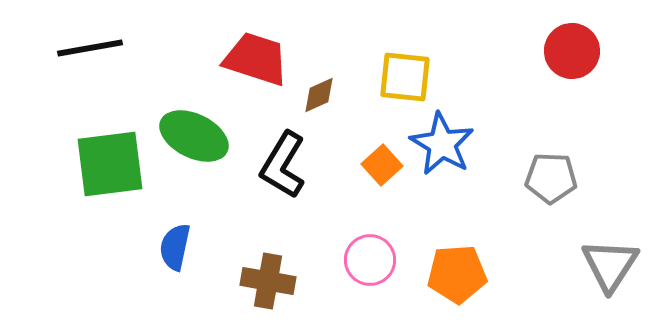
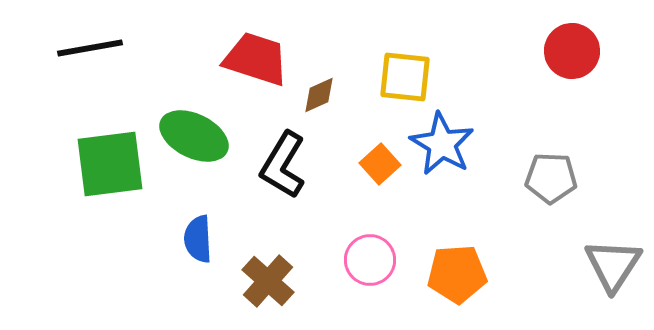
orange square: moved 2 px left, 1 px up
blue semicircle: moved 23 px right, 8 px up; rotated 15 degrees counterclockwise
gray triangle: moved 3 px right
brown cross: rotated 32 degrees clockwise
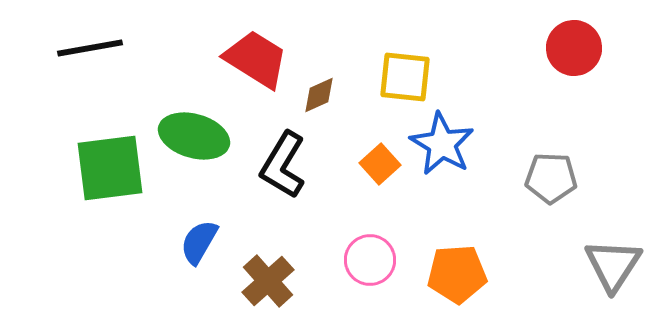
red circle: moved 2 px right, 3 px up
red trapezoid: rotated 14 degrees clockwise
green ellipse: rotated 10 degrees counterclockwise
green square: moved 4 px down
blue semicircle: moved 1 px right, 3 px down; rotated 33 degrees clockwise
brown cross: rotated 6 degrees clockwise
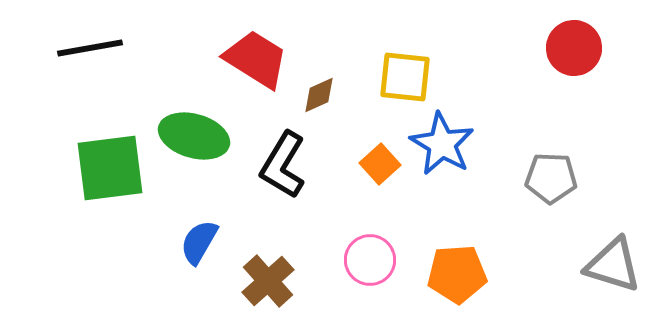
gray triangle: rotated 46 degrees counterclockwise
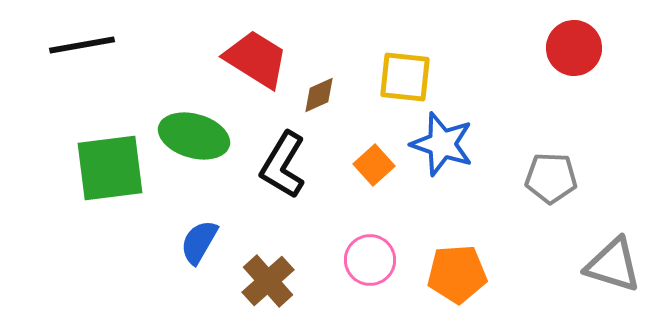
black line: moved 8 px left, 3 px up
blue star: rotated 12 degrees counterclockwise
orange square: moved 6 px left, 1 px down
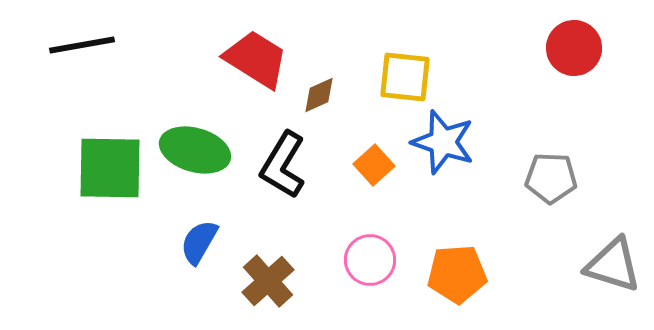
green ellipse: moved 1 px right, 14 px down
blue star: moved 1 px right, 2 px up
green square: rotated 8 degrees clockwise
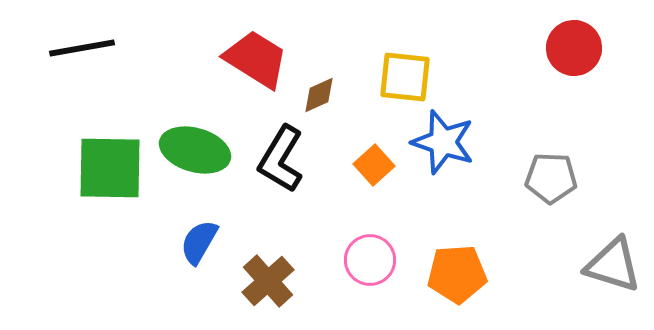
black line: moved 3 px down
black L-shape: moved 2 px left, 6 px up
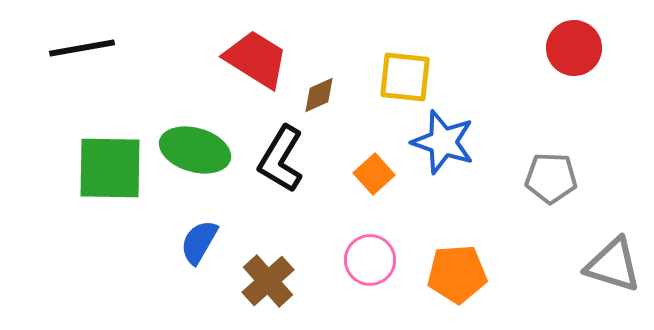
orange square: moved 9 px down
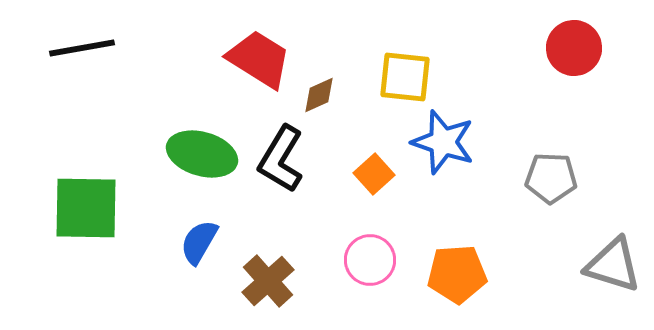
red trapezoid: moved 3 px right
green ellipse: moved 7 px right, 4 px down
green square: moved 24 px left, 40 px down
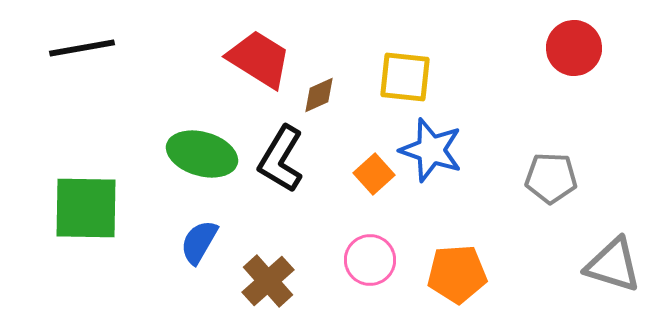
blue star: moved 12 px left, 8 px down
